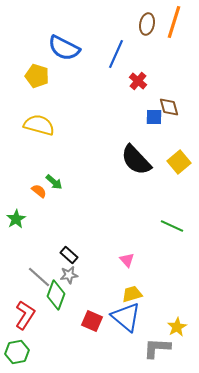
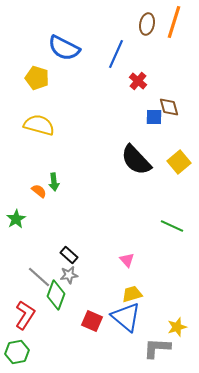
yellow pentagon: moved 2 px down
green arrow: rotated 42 degrees clockwise
yellow star: rotated 12 degrees clockwise
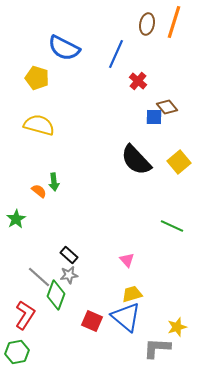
brown diamond: moved 2 px left; rotated 25 degrees counterclockwise
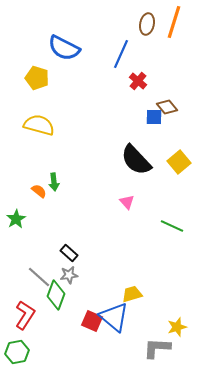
blue line: moved 5 px right
black rectangle: moved 2 px up
pink triangle: moved 58 px up
blue triangle: moved 12 px left
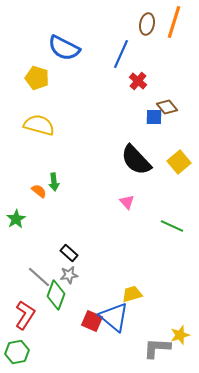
yellow star: moved 3 px right, 8 px down
